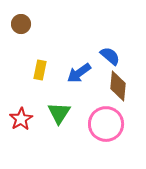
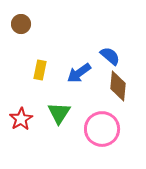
pink circle: moved 4 px left, 5 px down
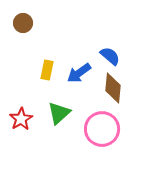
brown circle: moved 2 px right, 1 px up
yellow rectangle: moved 7 px right
brown diamond: moved 5 px left, 2 px down
green triangle: rotated 15 degrees clockwise
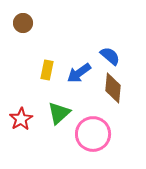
pink circle: moved 9 px left, 5 px down
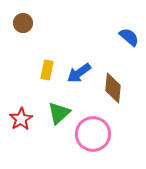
blue semicircle: moved 19 px right, 19 px up
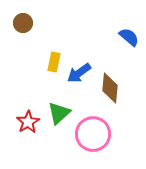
yellow rectangle: moved 7 px right, 8 px up
brown diamond: moved 3 px left
red star: moved 7 px right, 3 px down
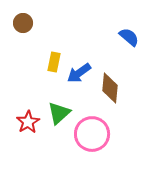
pink circle: moved 1 px left
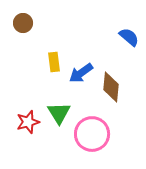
yellow rectangle: rotated 18 degrees counterclockwise
blue arrow: moved 2 px right
brown diamond: moved 1 px right, 1 px up
green triangle: rotated 20 degrees counterclockwise
red star: rotated 15 degrees clockwise
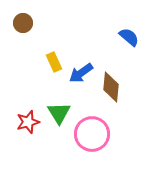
yellow rectangle: rotated 18 degrees counterclockwise
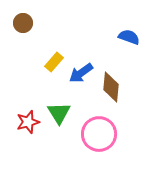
blue semicircle: rotated 20 degrees counterclockwise
yellow rectangle: rotated 66 degrees clockwise
pink circle: moved 7 px right
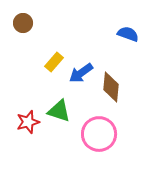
blue semicircle: moved 1 px left, 3 px up
green triangle: moved 2 px up; rotated 40 degrees counterclockwise
